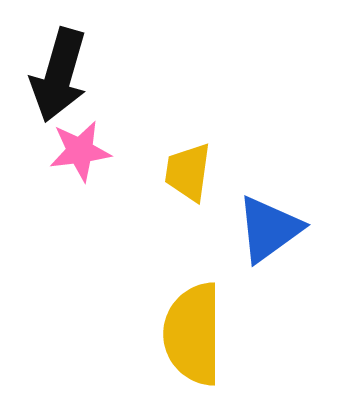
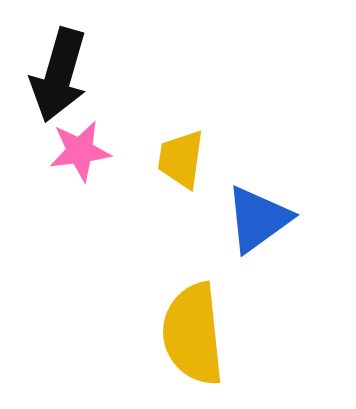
yellow trapezoid: moved 7 px left, 13 px up
blue triangle: moved 11 px left, 10 px up
yellow semicircle: rotated 6 degrees counterclockwise
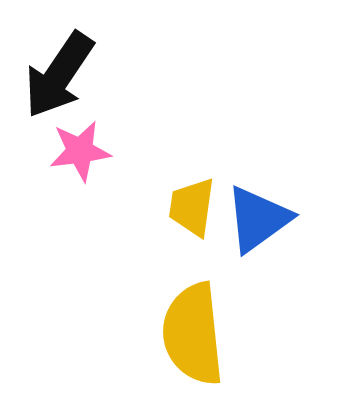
black arrow: rotated 18 degrees clockwise
yellow trapezoid: moved 11 px right, 48 px down
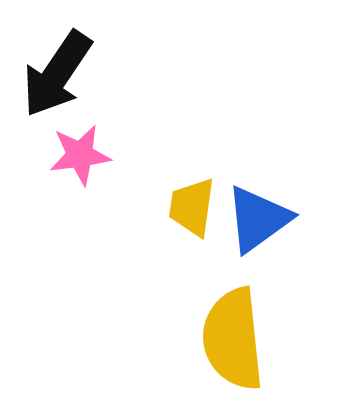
black arrow: moved 2 px left, 1 px up
pink star: moved 4 px down
yellow semicircle: moved 40 px right, 5 px down
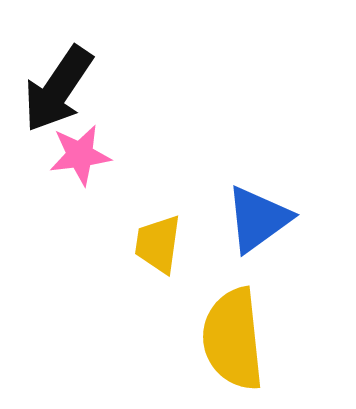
black arrow: moved 1 px right, 15 px down
yellow trapezoid: moved 34 px left, 37 px down
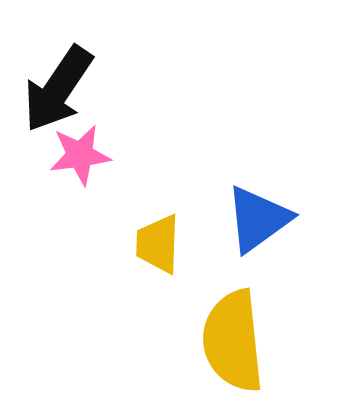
yellow trapezoid: rotated 6 degrees counterclockwise
yellow semicircle: moved 2 px down
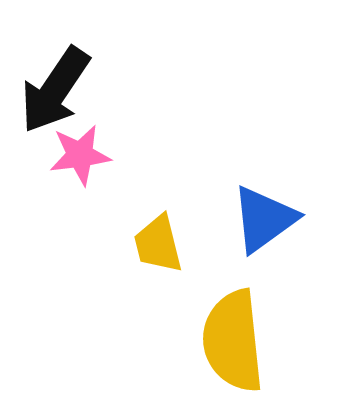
black arrow: moved 3 px left, 1 px down
blue triangle: moved 6 px right
yellow trapezoid: rotated 16 degrees counterclockwise
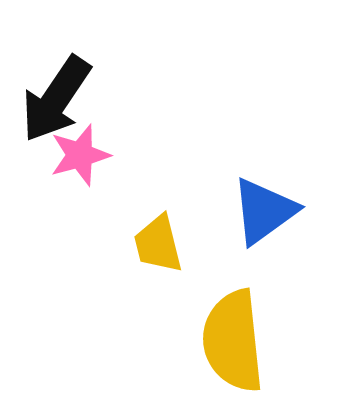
black arrow: moved 1 px right, 9 px down
pink star: rotated 8 degrees counterclockwise
blue triangle: moved 8 px up
